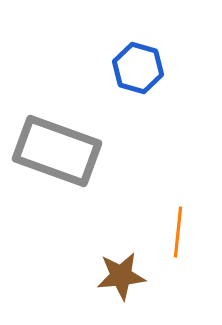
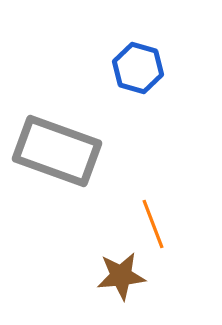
orange line: moved 25 px left, 8 px up; rotated 27 degrees counterclockwise
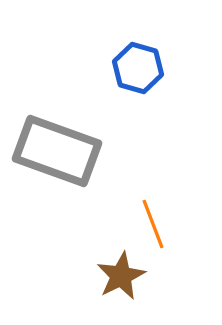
brown star: rotated 21 degrees counterclockwise
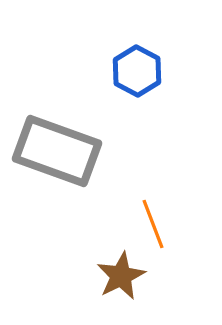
blue hexagon: moved 1 px left, 3 px down; rotated 12 degrees clockwise
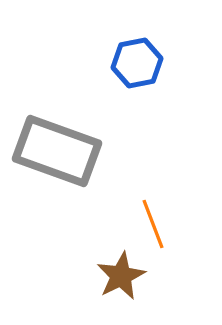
blue hexagon: moved 8 px up; rotated 21 degrees clockwise
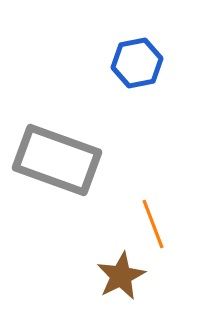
gray rectangle: moved 9 px down
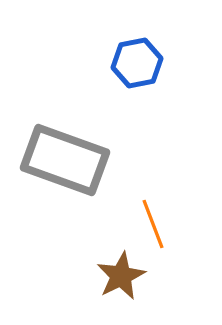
gray rectangle: moved 8 px right
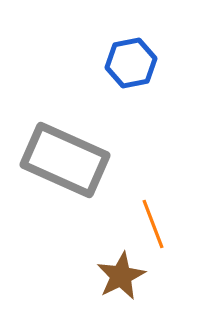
blue hexagon: moved 6 px left
gray rectangle: rotated 4 degrees clockwise
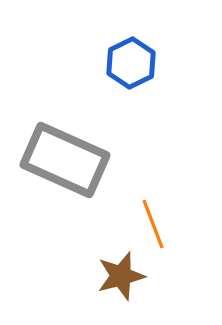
blue hexagon: rotated 15 degrees counterclockwise
brown star: rotated 12 degrees clockwise
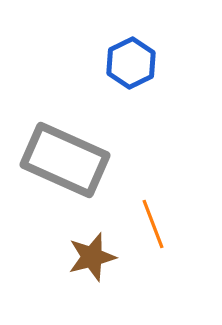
brown star: moved 29 px left, 19 px up
